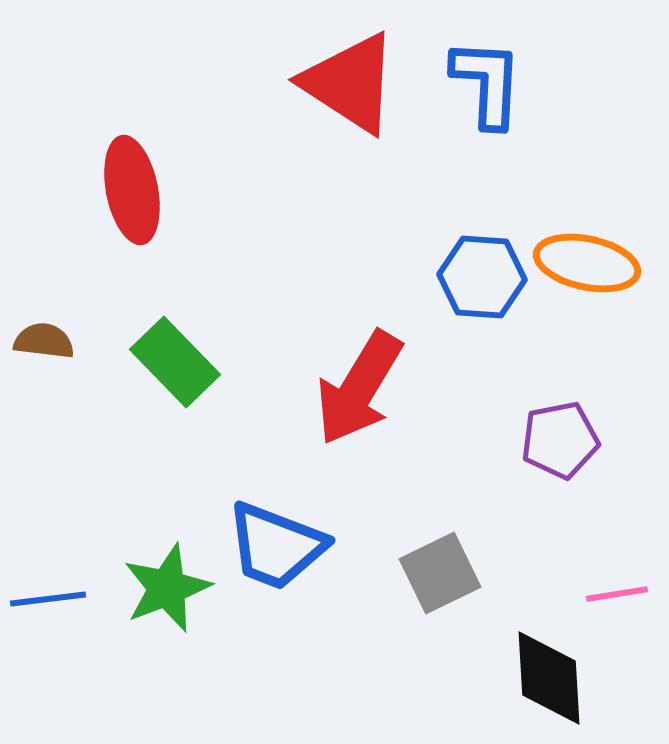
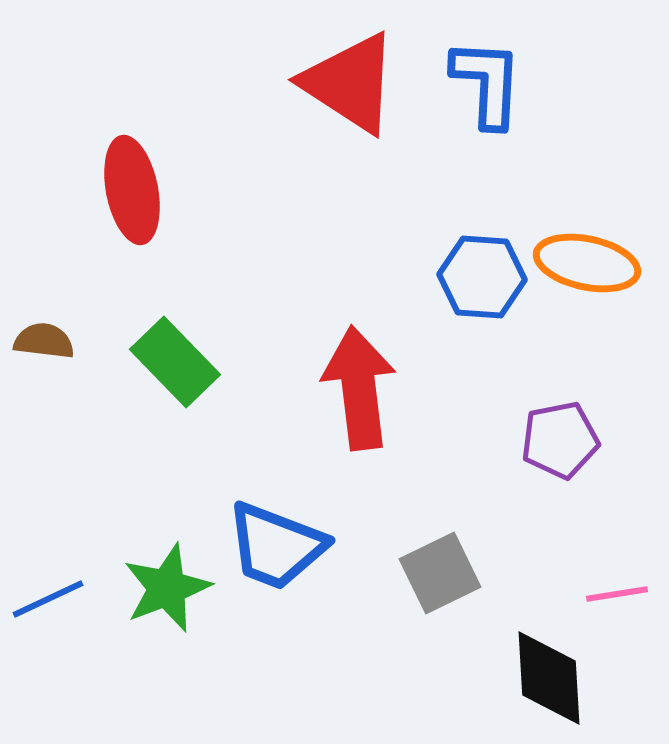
red arrow: rotated 142 degrees clockwise
blue line: rotated 18 degrees counterclockwise
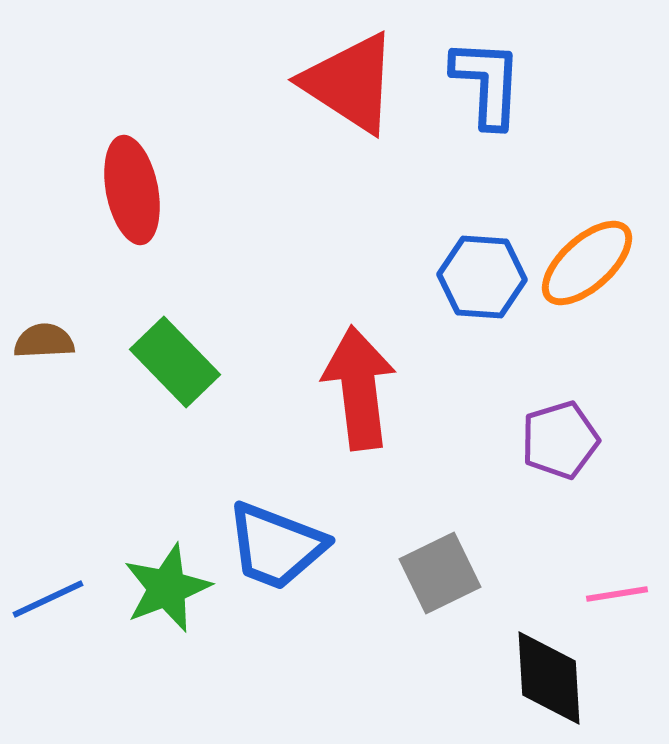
orange ellipse: rotated 54 degrees counterclockwise
brown semicircle: rotated 10 degrees counterclockwise
purple pentagon: rotated 6 degrees counterclockwise
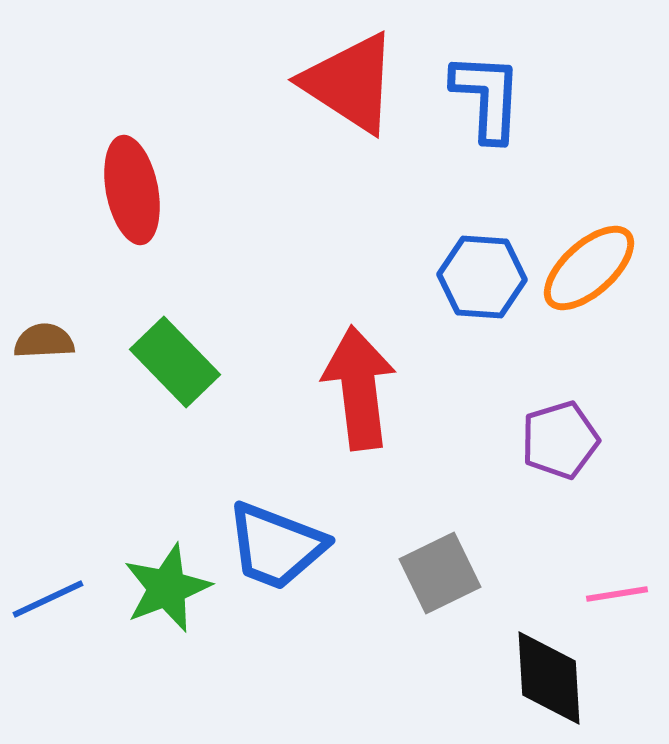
blue L-shape: moved 14 px down
orange ellipse: moved 2 px right, 5 px down
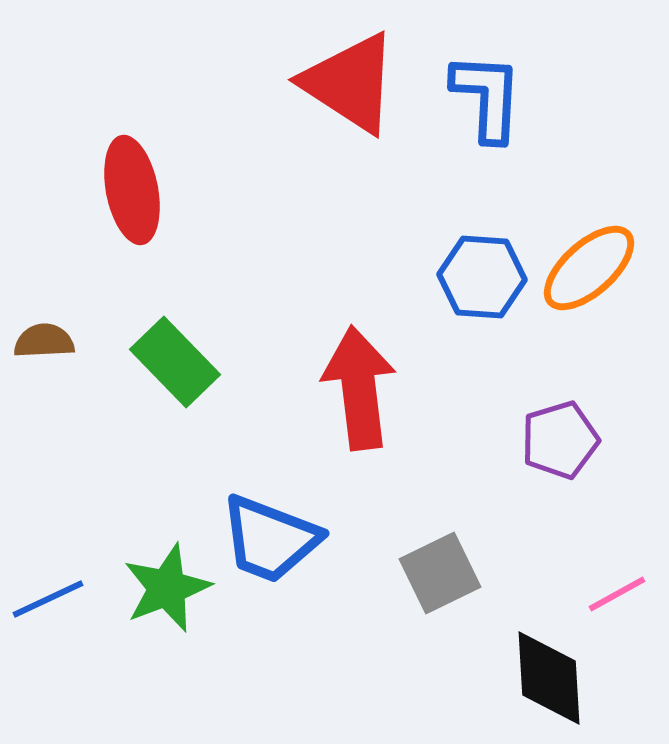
blue trapezoid: moved 6 px left, 7 px up
pink line: rotated 20 degrees counterclockwise
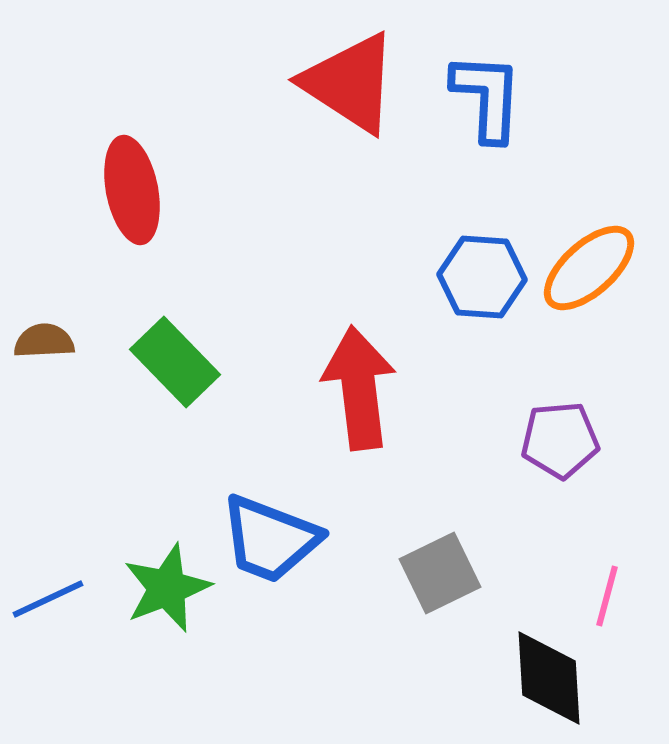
purple pentagon: rotated 12 degrees clockwise
pink line: moved 10 px left, 2 px down; rotated 46 degrees counterclockwise
